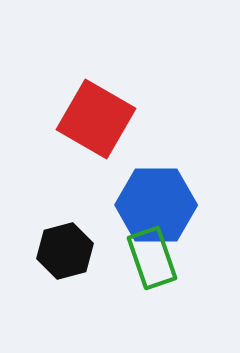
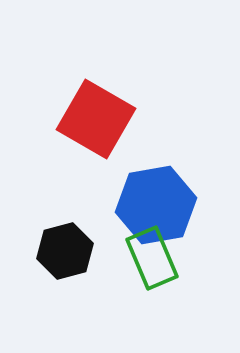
blue hexagon: rotated 10 degrees counterclockwise
green rectangle: rotated 4 degrees counterclockwise
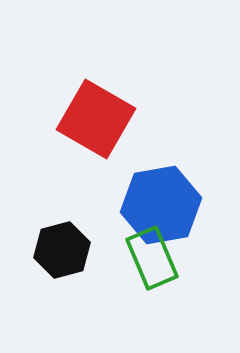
blue hexagon: moved 5 px right
black hexagon: moved 3 px left, 1 px up
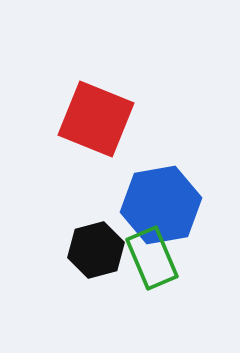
red square: rotated 8 degrees counterclockwise
black hexagon: moved 34 px right
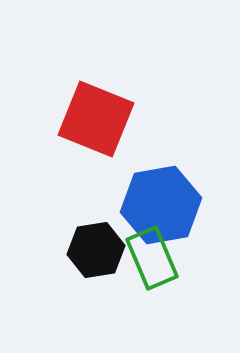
black hexagon: rotated 6 degrees clockwise
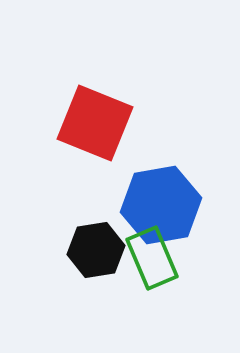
red square: moved 1 px left, 4 px down
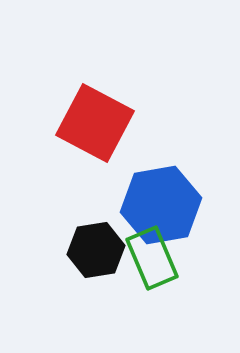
red square: rotated 6 degrees clockwise
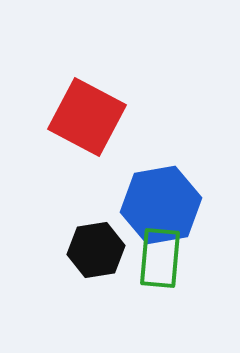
red square: moved 8 px left, 6 px up
green rectangle: moved 8 px right; rotated 28 degrees clockwise
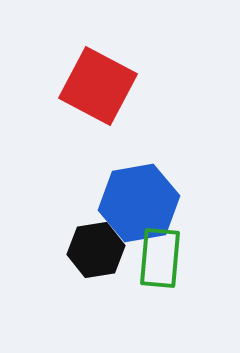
red square: moved 11 px right, 31 px up
blue hexagon: moved 22 px left, 2 px up
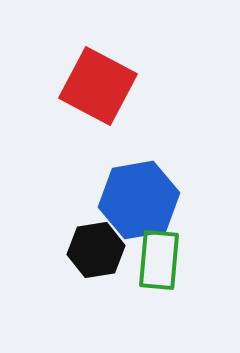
blue hexagon: moved 3 px up
green rectangle: moved 1 px left, 2 px down
